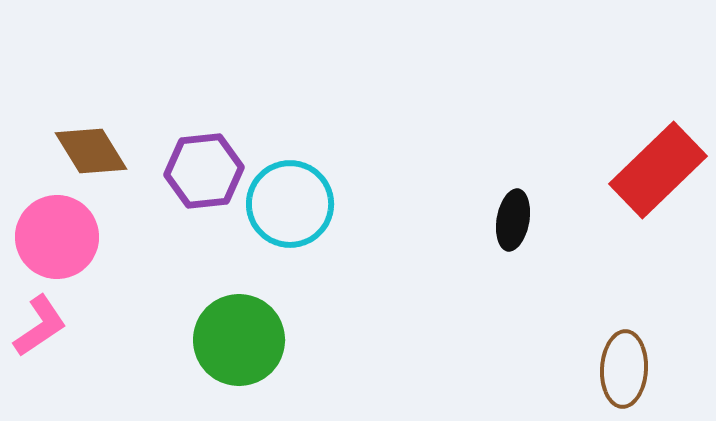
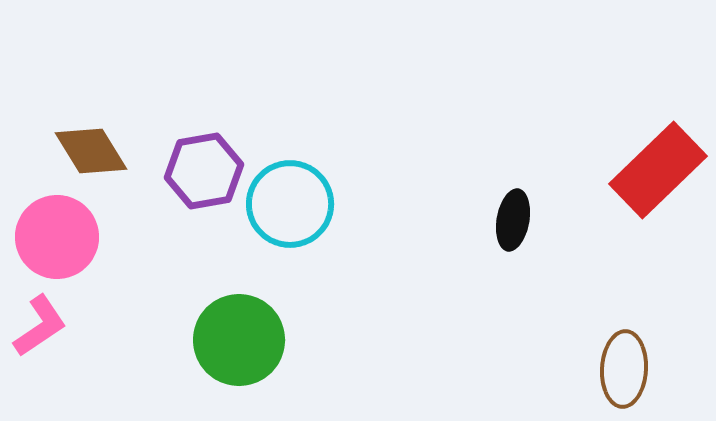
purple hexagon: rotated 4 degrees counterclockwise
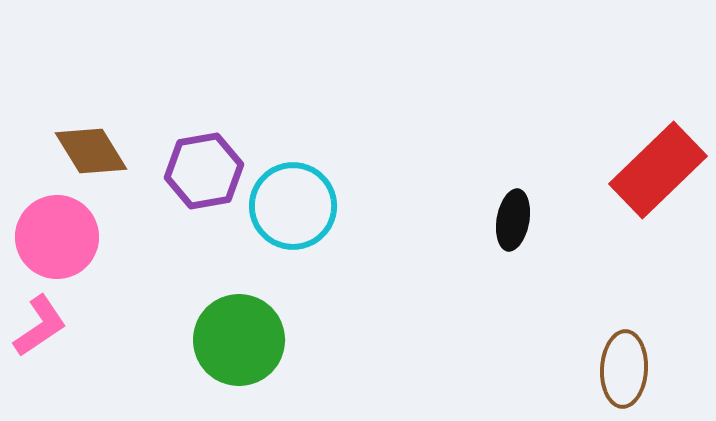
cyan circle: moved 3 px right, 2 px down
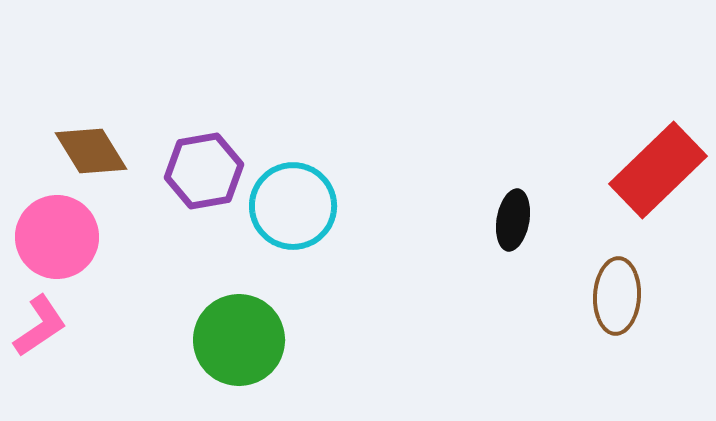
brown ellipse: moved 7 px left, 73 px up
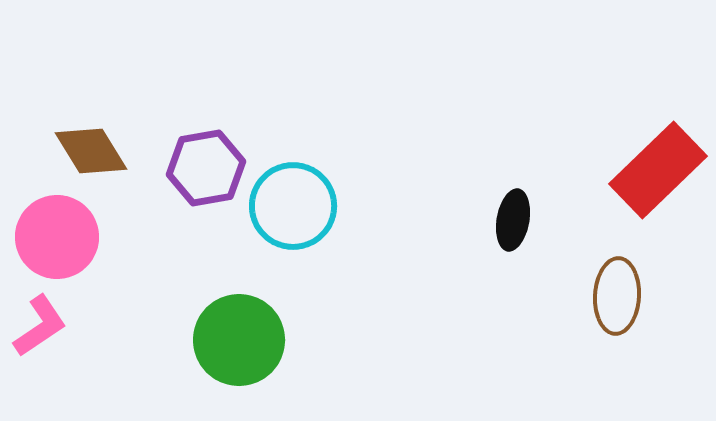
purple hexagon: moved 2 px right, 3 px up
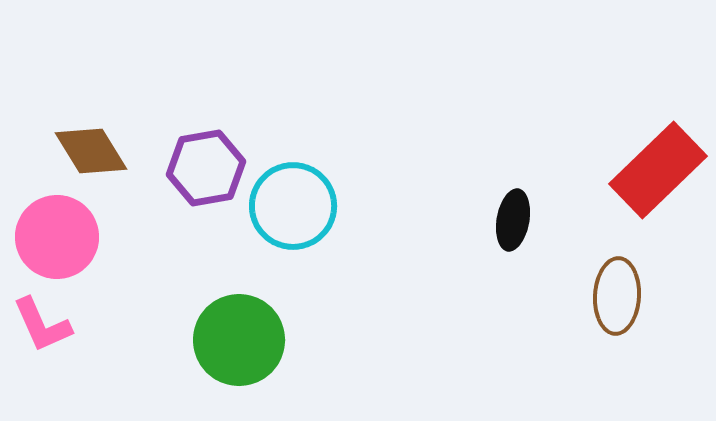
pink L-shape: moved 2 px right, 1 px up; rotated 100 degrees clockwise
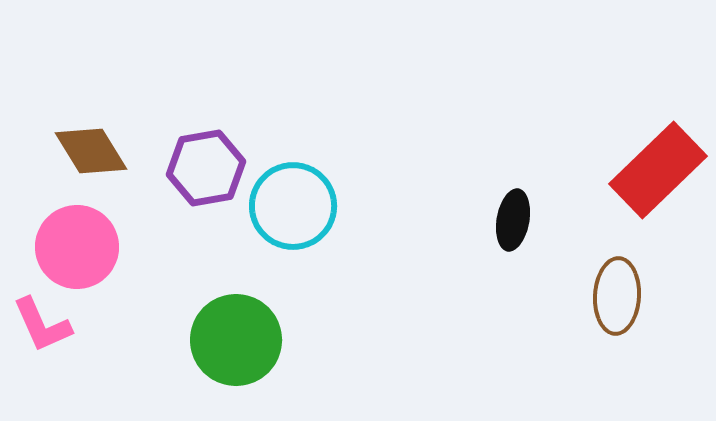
pink circle: moved 20 px right, 10 px down
green circle: moved 3 px left
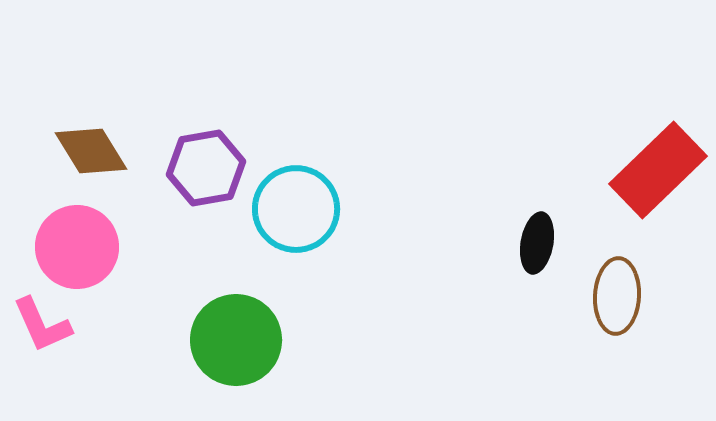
cyan circle: moved 3 px right, 3 px down
black ellipse: moved 24 px right, 23 px down
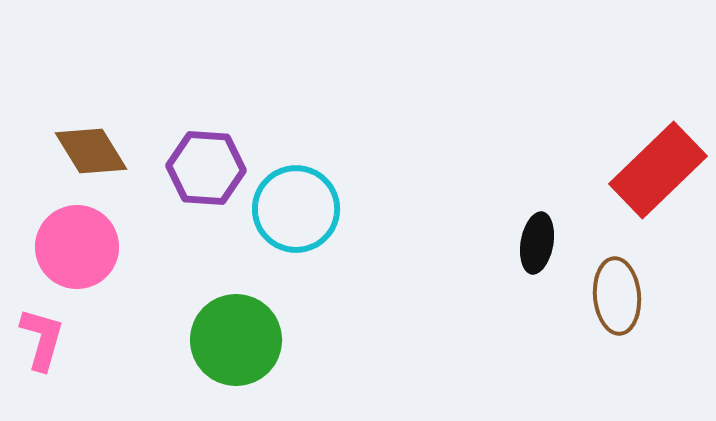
purple hexagon: rotated 14 degrees clockwise
brown ellipse: rotated 8 degrees counterclockwise
pink L-shape: moved 14 px down; rotated 140 degrees counterclockwise
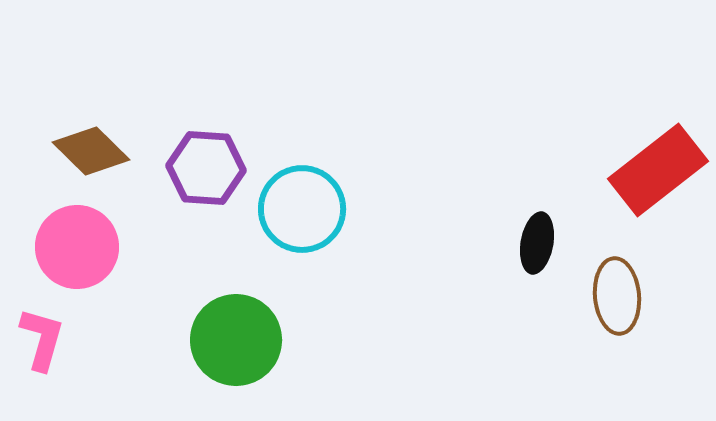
brown diamond: rotated 14 degrees counterclockwise
red rectangle: rotated 6 degrees clockwise
cyan circle: moved 6 px right
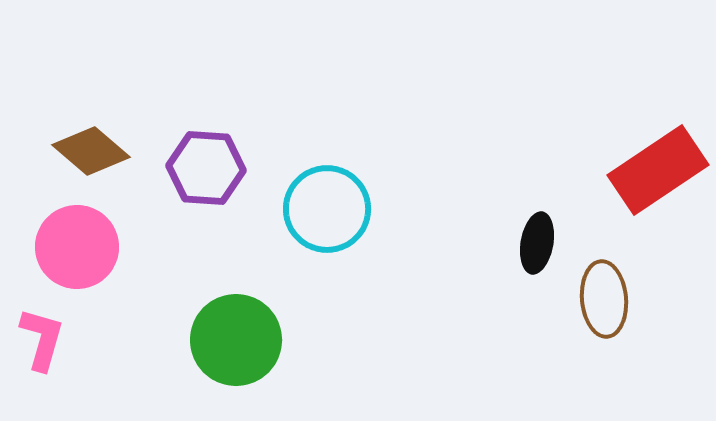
brown diamond: rotated 4 degrees counterclockwise
red rectangle: rotated 4 degrees clockwise
cyan circle: moved 25 px right
brown ellipse: moved 13 px left, 3 px down
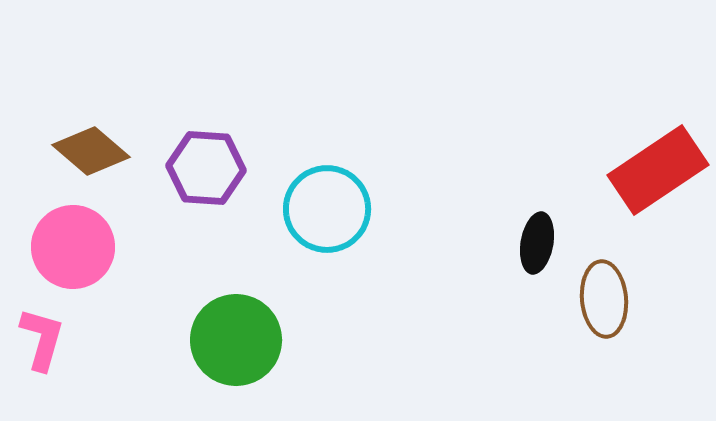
pink circle: moved 4 px left
